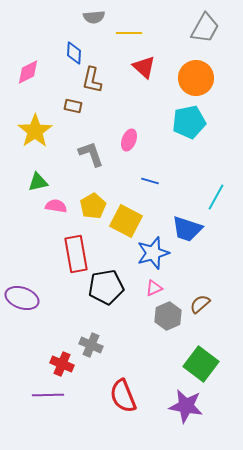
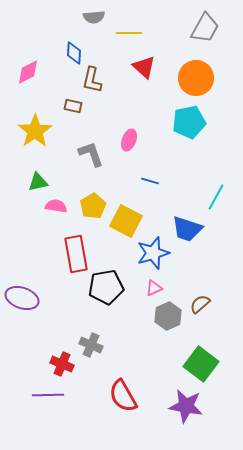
red semicircle: rotated 8 degrees counterclockwise
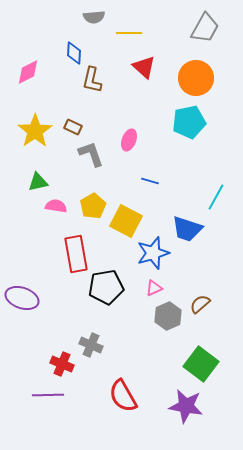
brown rectangle: moved 21 px down; rotated 12 degrees clockwise
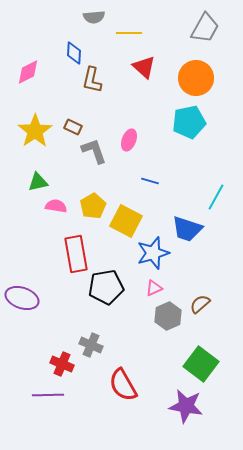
gray L-shape: moved 3 px right, 3 px up
red semicircle: moved 11 px up
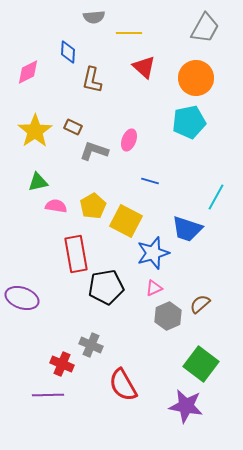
blue diamond: moved 6 px left, 1 px up
gray L-shape: rotated 52 degrees counterclockwise
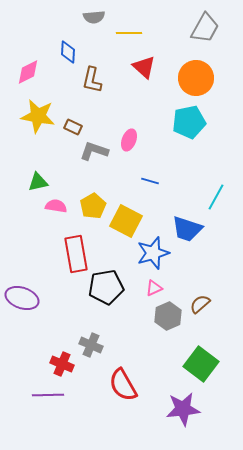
yellow star: moved 3 px right, 15 px up; rotated 28 degrees counterclockwise
purple star: moved 3 px left, 3 px down; rotated 16 degrees counterclockwise
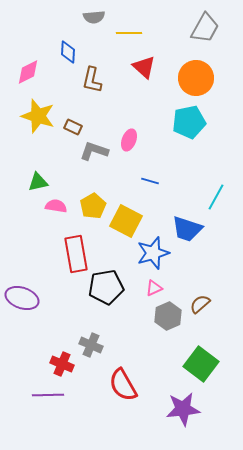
yellow star: rotated 8 degrees clockwise
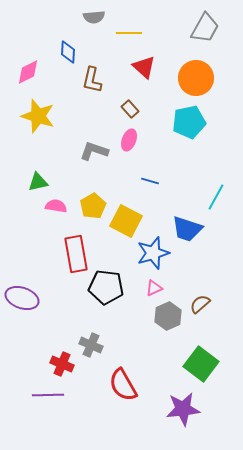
brown rectangle: moved 57 px right, 18 px up; rotated 24 degrees clockwise
black pentagon: rotated 16 degrees clockwise
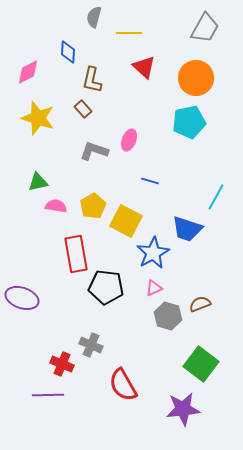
gray semicircle: rotated 110 degrees clockwise
brown rectangle: moved 47 px left
yellow star: moved 2 px down
blue star: rotated 12 degrees counterclockwise
brown semicircle: rotated 20 degrees clockwise
gray hexagon: rotated 20 degrees counterclockwise
